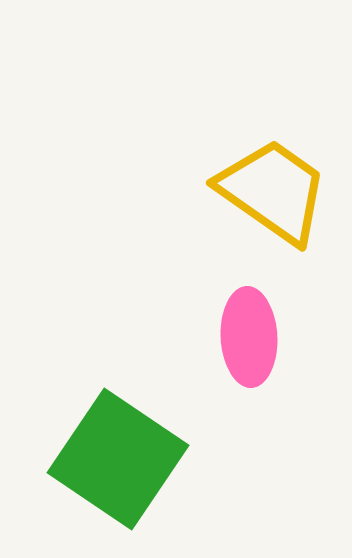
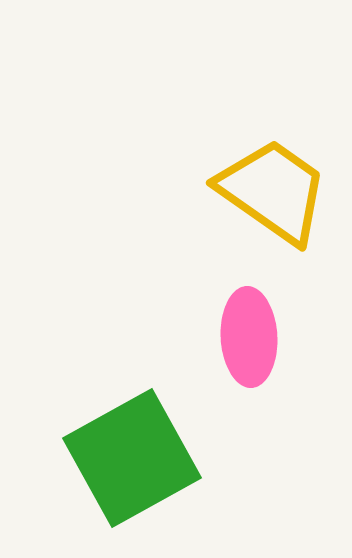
green square: moved 14 px right, 1 px up; rotated 27 degrees clockwise
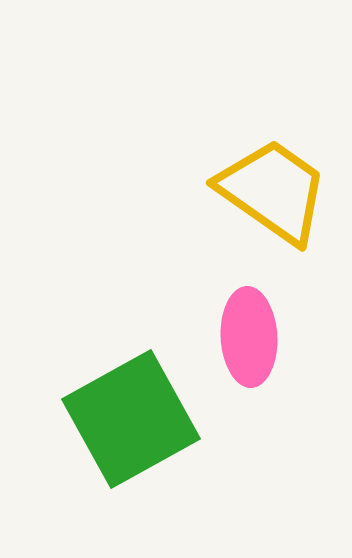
green square: moved 1 px left, 39 px up
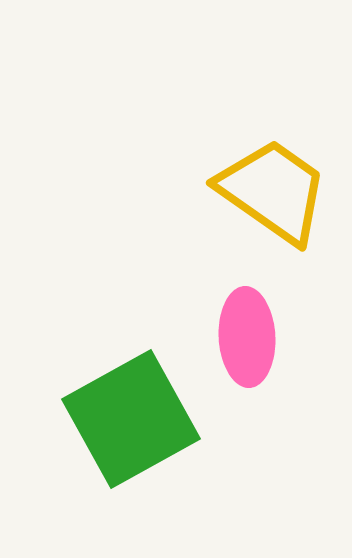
pink ellipse: moved 2 px left
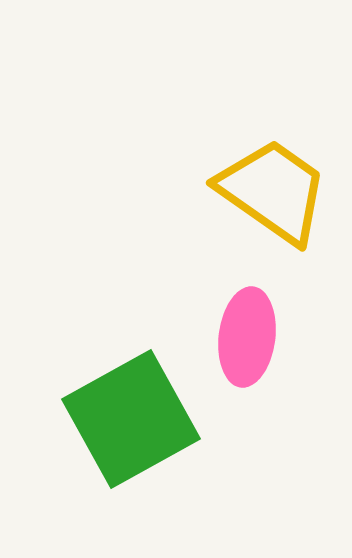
pink ellipse: rotated 10 degrees clockwise
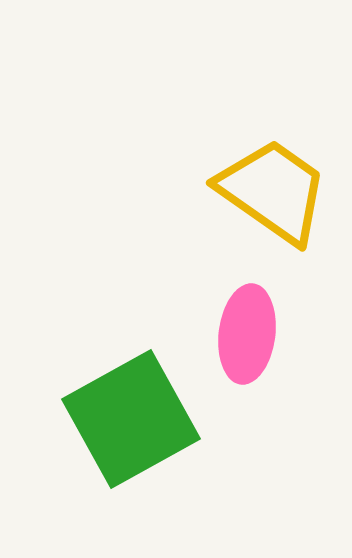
pink ellipse: moved 3 px up
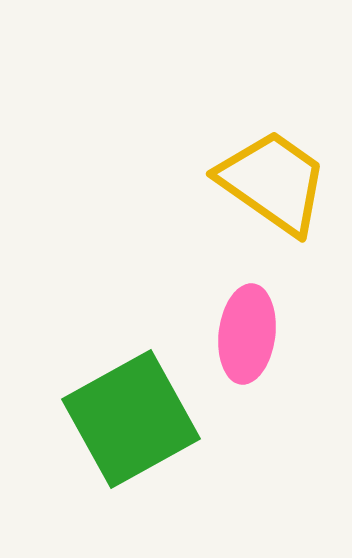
yellow trapezoid: moved 9 px up
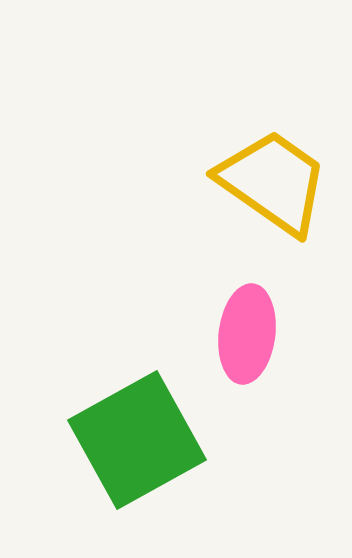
green square: moved 6 px right, 21 px down
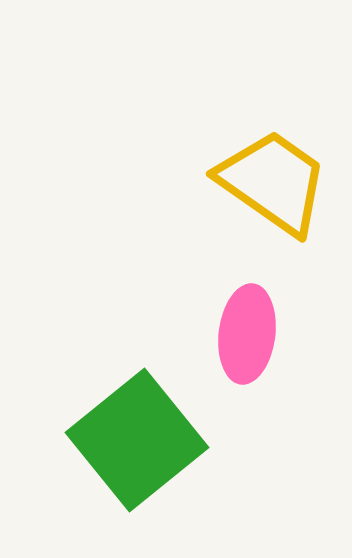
green square: rotated 10 degrees counterclockwise
